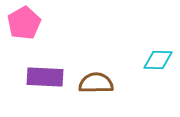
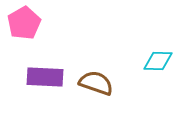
cyan diamond: moved 1 px down
brown semicircle: rotated 20 degrees clockwise
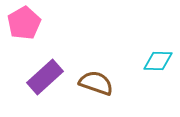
purple rectangle: rotated 45 degrees counterclockwise
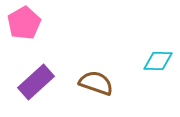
purple rectangle: moved 9 px left, 5 px down
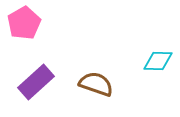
brown semicircle: moved 1 px down
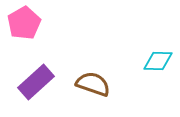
brown semicircle: moved 3 px left
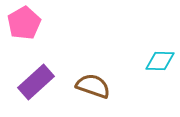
cyan diamond: moved 2 px right
brown semicircle: moved 2 px down
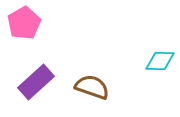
brown semicircle: moved 1 px left, 1 px down
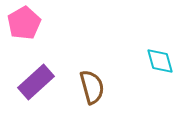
cyan diamond: rotated 72 degrees clockwise
brown semicircle: rotated 56 degrees clockwise
